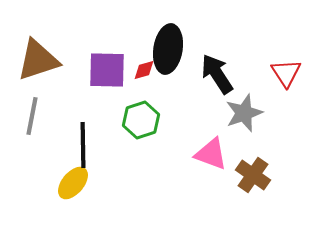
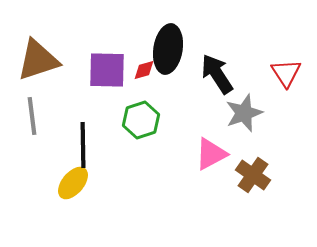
gray line: rotated 18 degrees counterclockwise
pink triangle: rotated 48 degrees counterclockwise
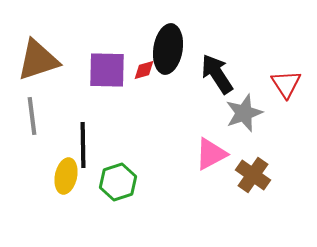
red triangle: moved 11 px down
green hexagon: moved 23 px left, 62 px down
yellow ellipse: moved 7 px left, 7 px up; rotated 28 degrees counterclockwise
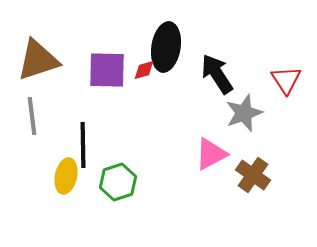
black ellipse: moved 2 px left, 2 px up
red triangle: moved 4 px up
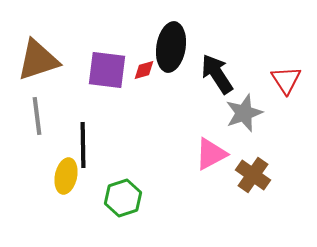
black ellipse: moved 5 px right
purple square: rotated 6 degrees clockwise
gray line: moved 5 px right
green hexagon: moved 5 px right, 16 px down
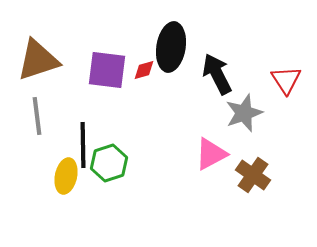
black arrow: rotated 6 degrees clockwise
green hexagon: moved 14 px left, 35 px up
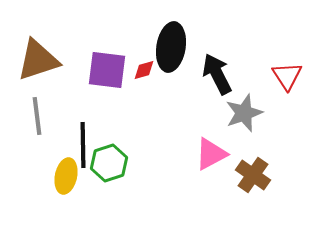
red triangle: moved 1 px right, 4 px up
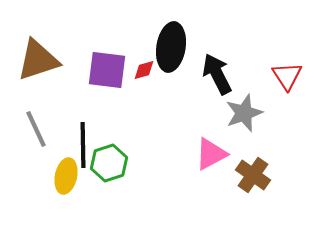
gray line: moved 1 px left, 13 px down; rotated 18 degrees counterclockwise
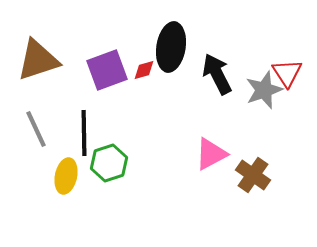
purple square: rotated 27 degrees counterclockwise
red triangle: moved 3 px up
gray star: moved 20 px right, 23 px up
black line: moved 1 px right, 12 px up
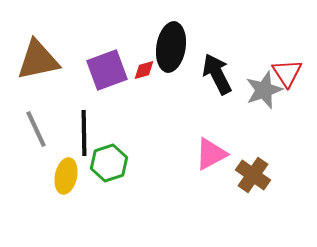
brown triangle: rotated 6 degrees clockwise
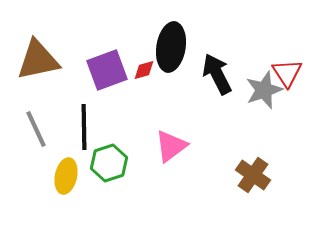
black line: moved 6 px up
pink triangle: moved 40 px left, 8 px up; rotated 9 degrees counterclockwise
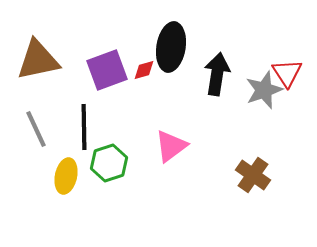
black arrow: rotated 36 degrees clockwise
